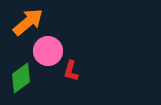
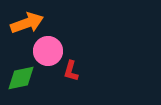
orange arrow: moved 1 px left, 1 px down; rotated 20 degrees clockwise
green diamond: rotated 24 degrees clockwise
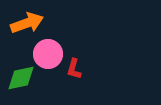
pink circle: moved 3 px down
red L-shape: moved 3 px right, 2 px up
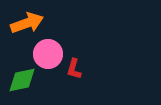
green diamond: moved 1 px right, 2 px down
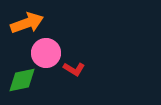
pink circle: moved 2 px left, 1 px up
red L-shape: rotated 75 degrees counterclockwise
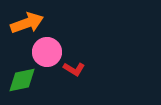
pink circle: moved 1 px right, 1 px up
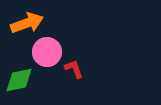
red L-shape: rotated 140 degrees counterclockwise
green diamond: moved 3 px left
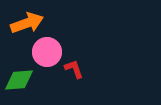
green diamond: rotated 8 degrees clockwise
